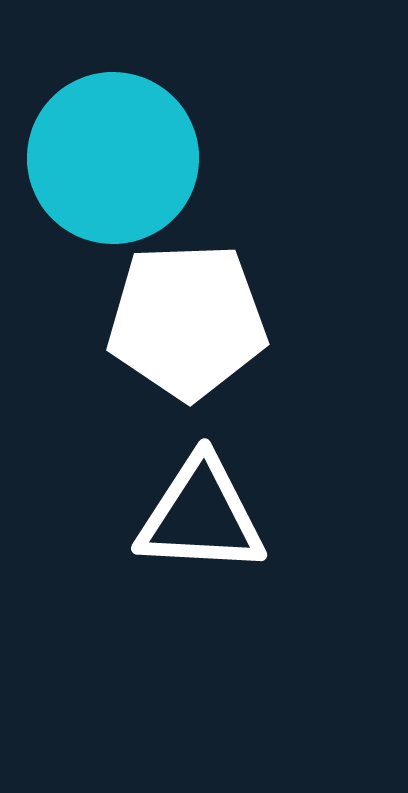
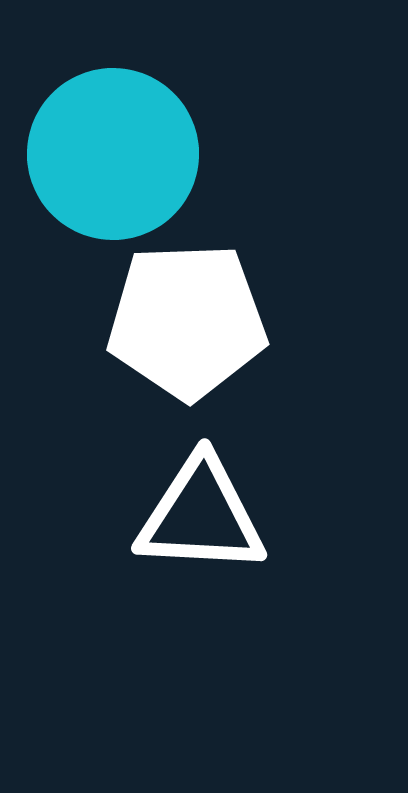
cyan circle: moved 4 px up
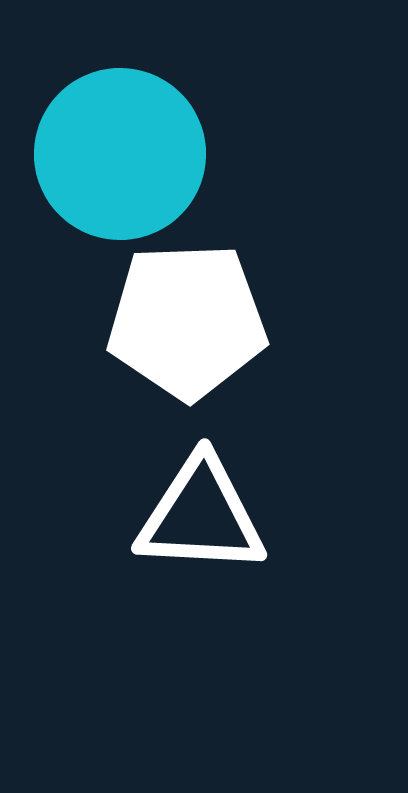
cyan circle: moved 7 px right
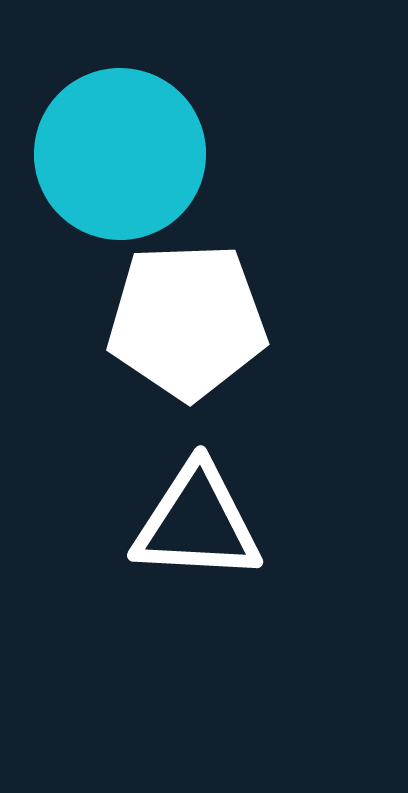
white triangle: moved 4 px left, 7 px down
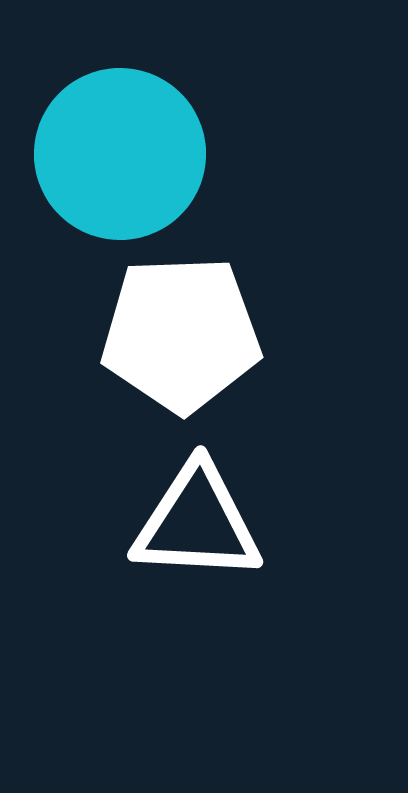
white pentagon: moved 6 px left, 13 px down
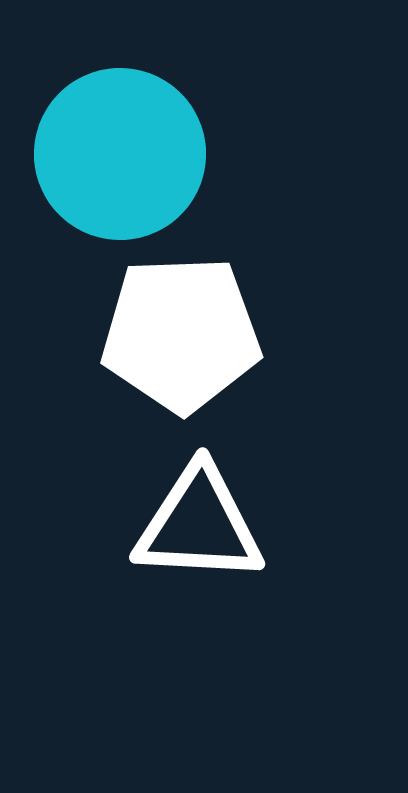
white triangle: moved 2 px right, 2 px down
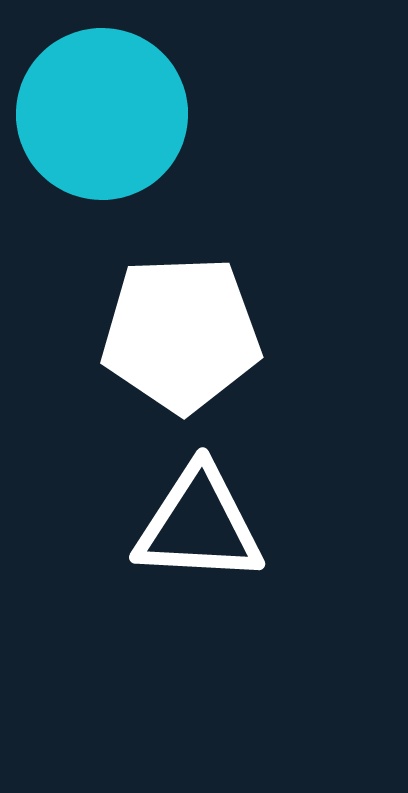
cyan circle: moved 18 px left, 40 px up
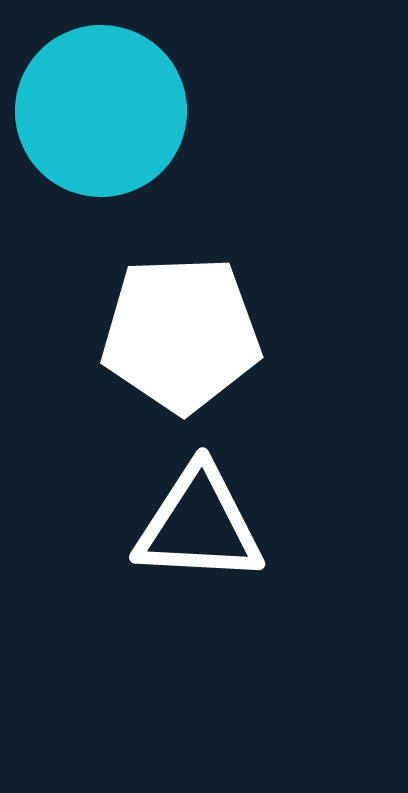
cyan circle: moved 1 px left, 3 px up
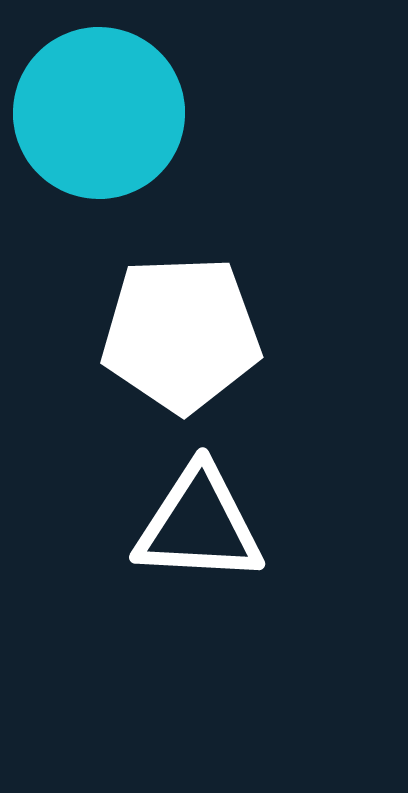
cyan circle: moved 2 px left, 2 px down
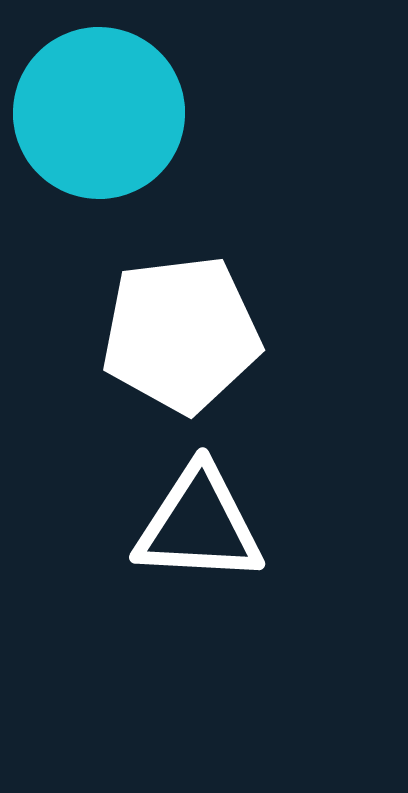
white pentagon: rotated 5 degrees counterclockwise
